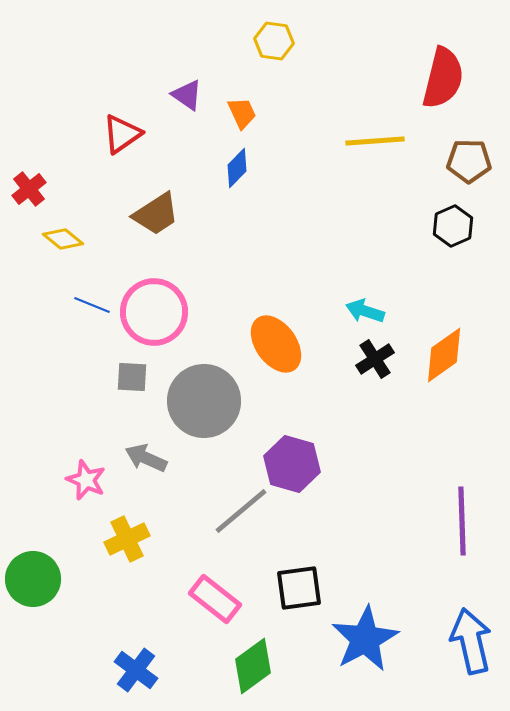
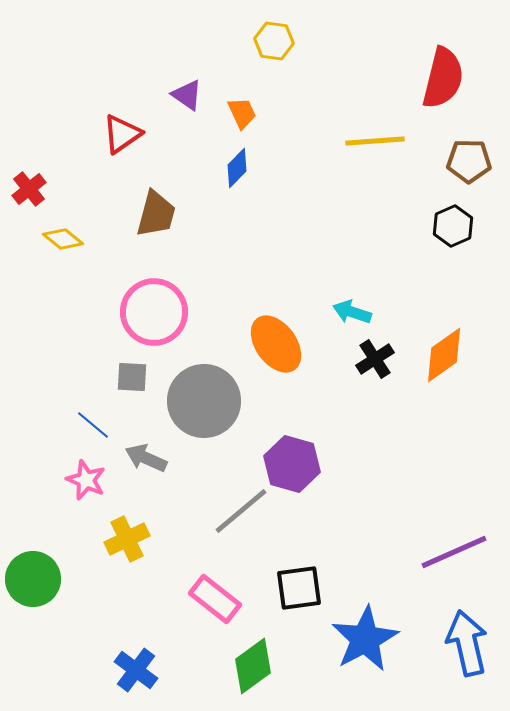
brown trapezoid: rotated 42 degrees counterclockwise
blue line: moved 1 px right, 120 px down; rotated 18 degrees clockwise
cyan arrow: moved 13 px left, 1 px down
purple line: moved 8 px left, 31 px down; rotated 68 degrees clockwise
blue arrow: moved 4 px left, 2 px down
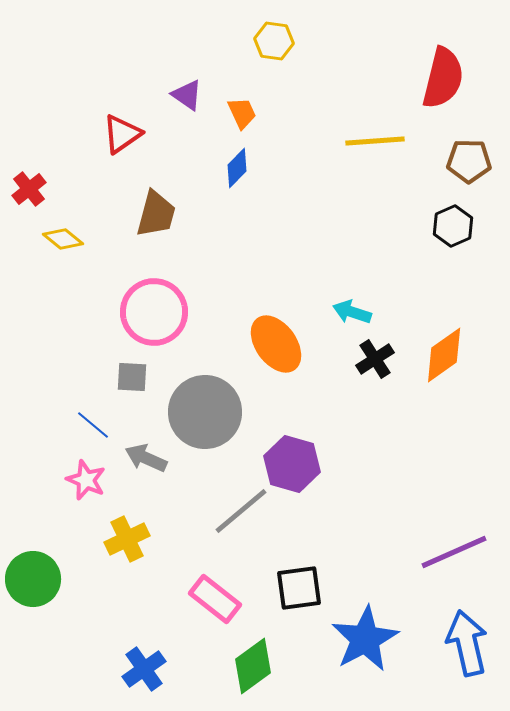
gray circle: moved 1 px right, 11 px down
blue cross: moved 8 px right, 1 px up; rotated 18 degrees clockwise
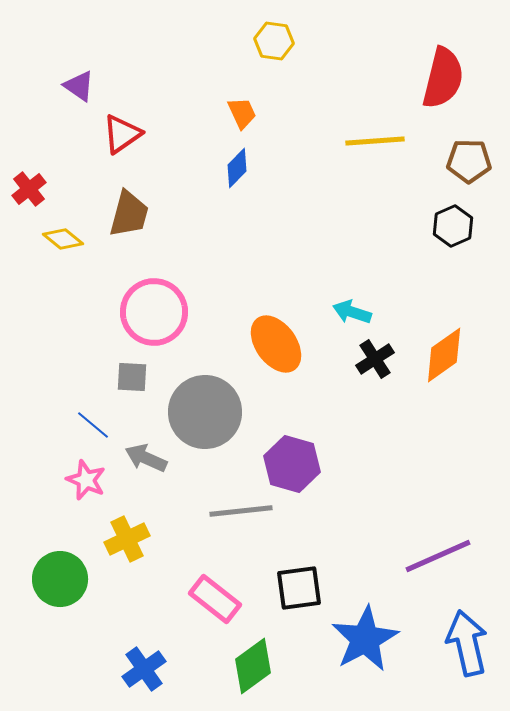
purple triangle: moved 108 px left, 9 px up
brown trapezoid: moved 27 px left
gray line: rotated 34 degrees clockwise
purple line: moved 16 px left, 4 px down
green circle: moved 27 px right
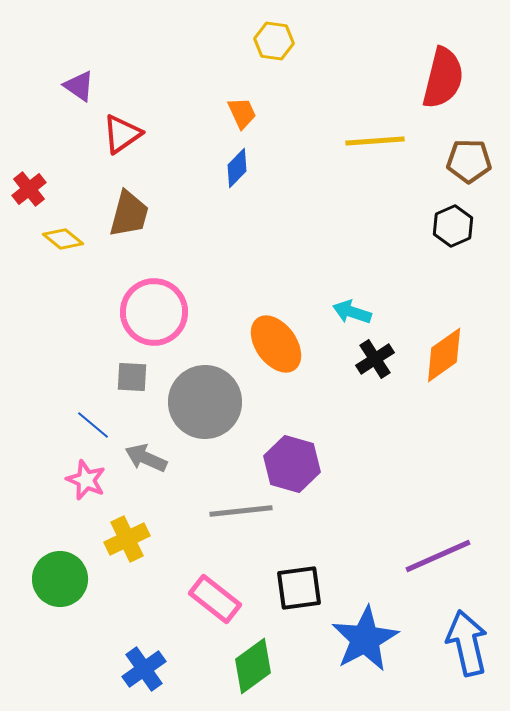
gray circle: moved 10 px up
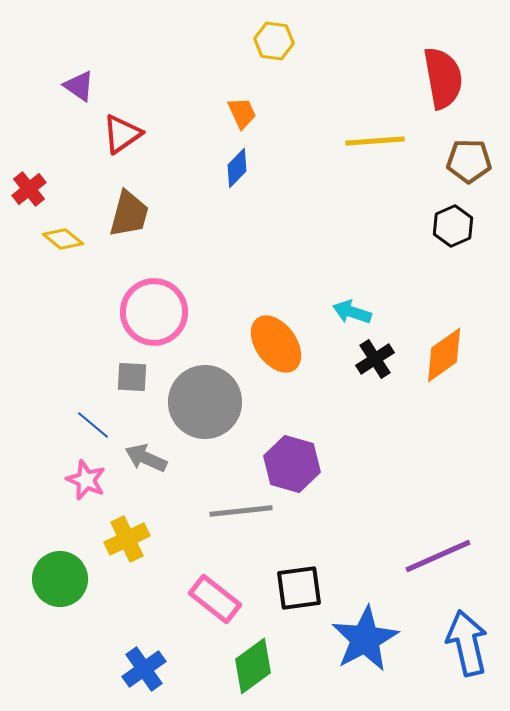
red semicircle: rotated 24 degrees counterclockwise
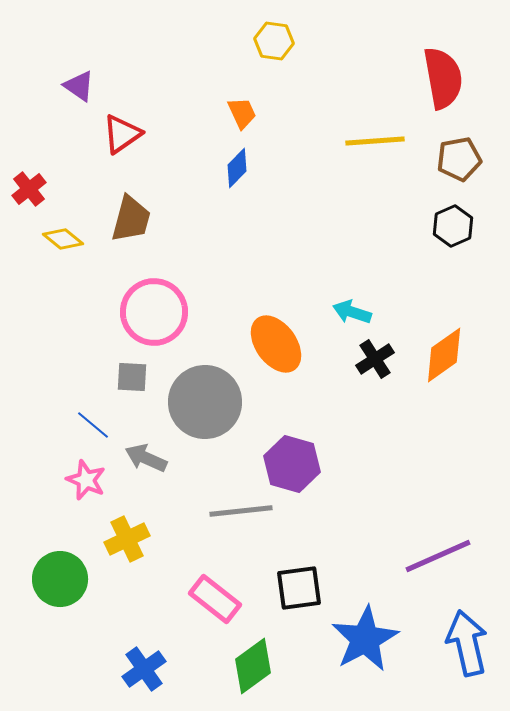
brown pentagon: moved 10 px left, 2 px up; rotated 12 degrees counterclockwise
brown trapezoid: moved 2 px right, 5 px down
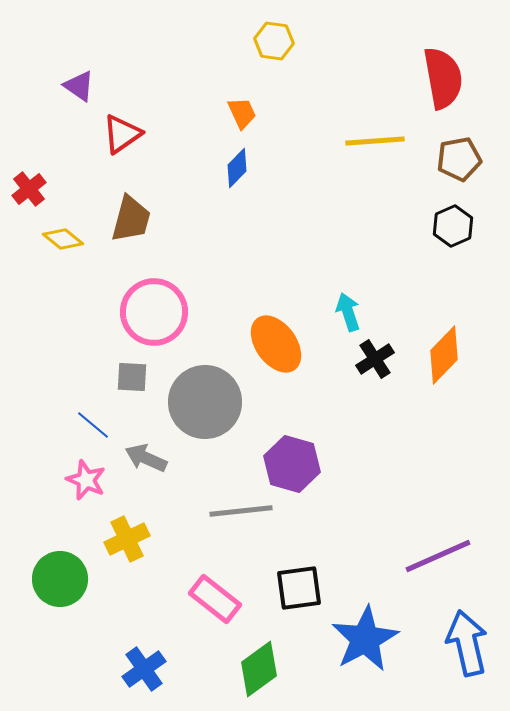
cyan arrow: moved 4 px left; rotated 54 degrees clockwise
orange diamond: rotated 10 degrees counterclockwise
green diamond: moved 6 px right, 3 px down
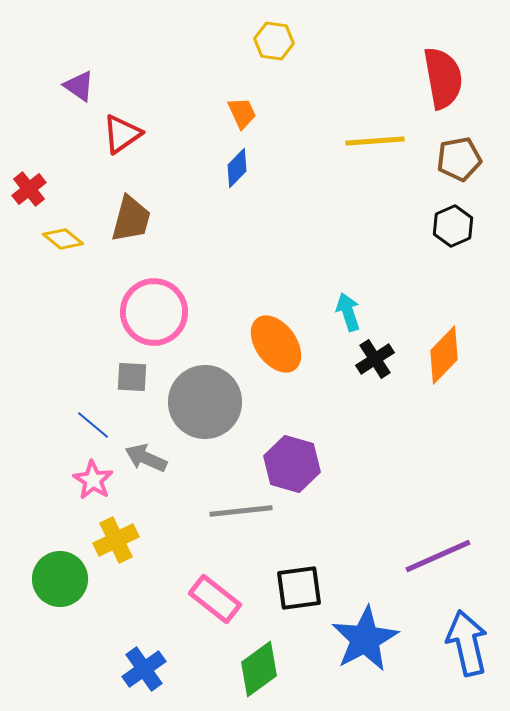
pink star: moved 7 px right; rotated 9 degrees clockwise
yellow cross: moved 11 px left, 1 px down
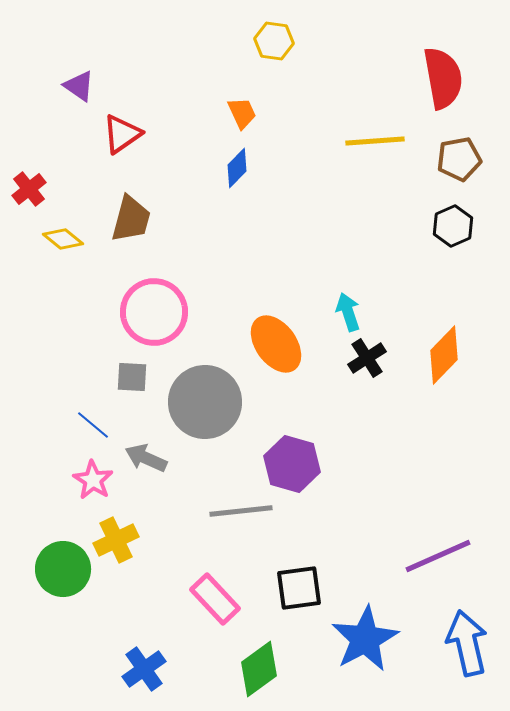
black cross: moved 8 px left, 1 px up
green circle: moved 3 px right, 10 px up
pink rectangle: rotated 9 degrees clockwise
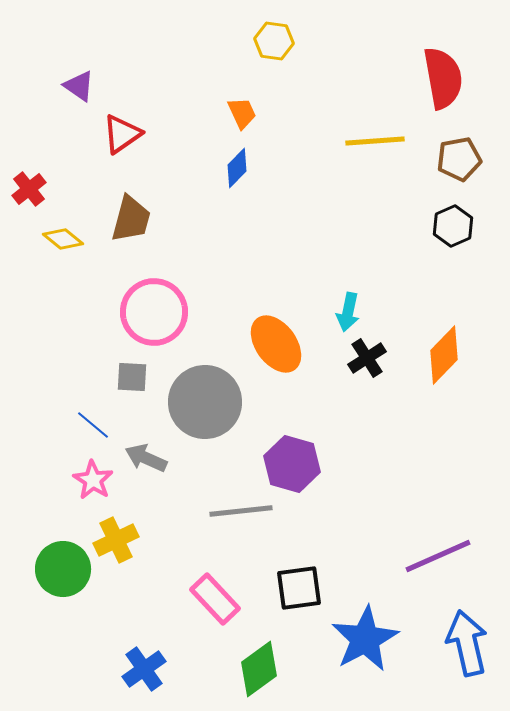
cyan arrow: rotated 150 degrees counterclockwise
